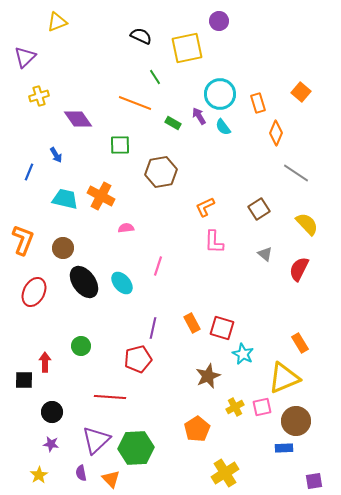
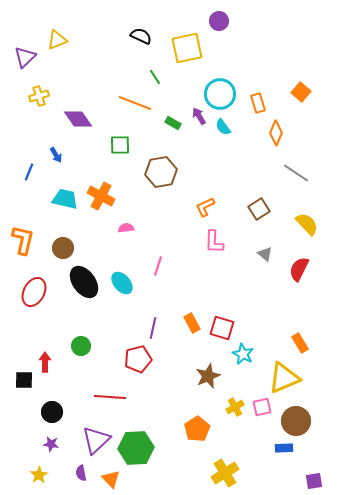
yellow triangle at (57, 22): moved 18 px down
orange L-shape at (23, 240): rotated 8 degrees counterclockwise
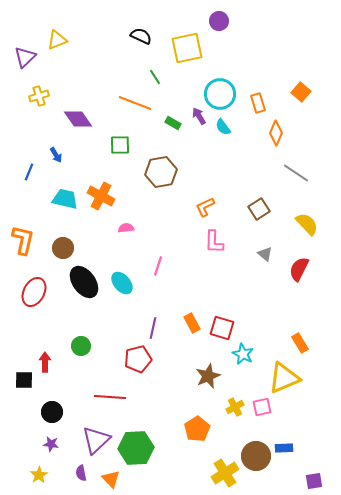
brown circle at (296, 421): moved 40 px left, 35 px down
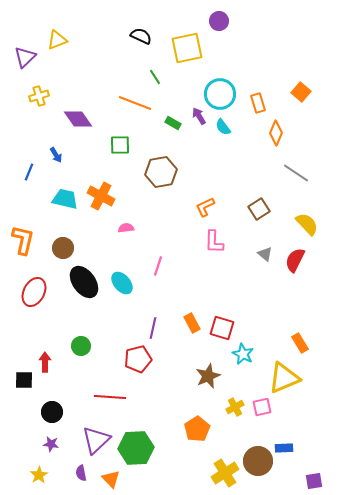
red semicircle at (299, 269): moved 4 px left, 9 px up
brown circle at (256, 456): moved 2 px right, 5 px down
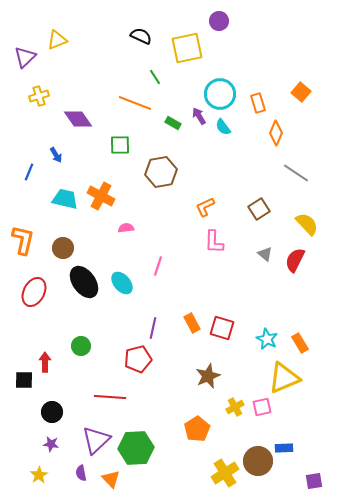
cyan star at (243, 354): moved 24 px right, 15 px up
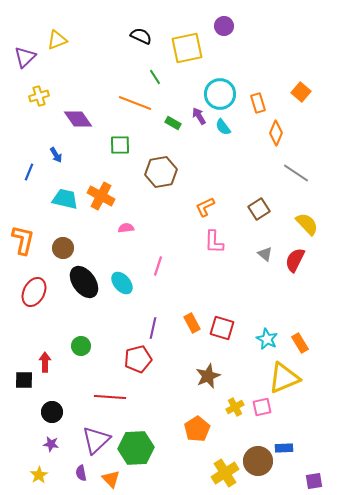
purple circle at (219, 21): moved 5 px right, 5 px down
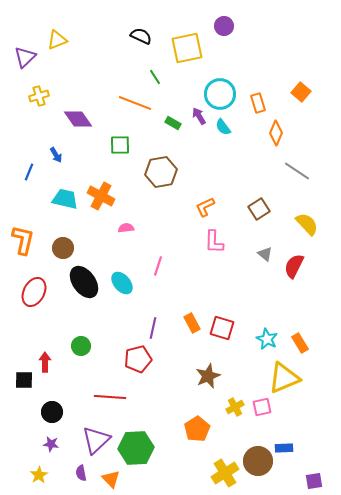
gray line at (296, 173): moved 1 px right, 2 px up
red semicircle at (295, 260): moved 1 px left, 6 px down
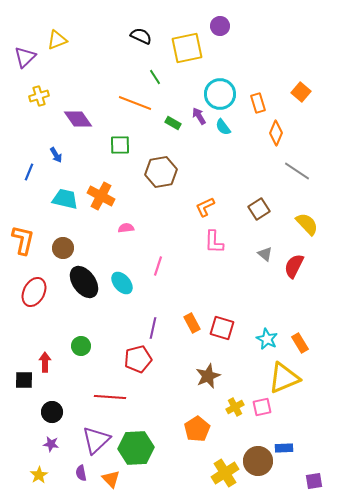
purple circle at (224, 26): moved 4 px left
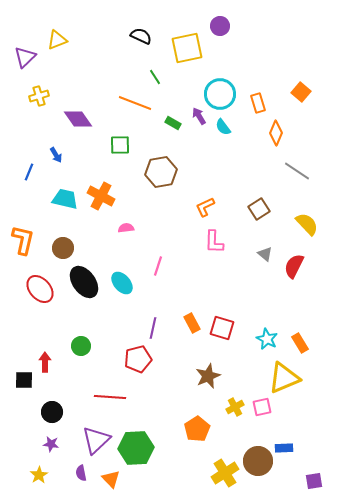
red ellipse at (34, 292): moved 6 px right, 3 px up; rotated 68 degrees counterclockwise
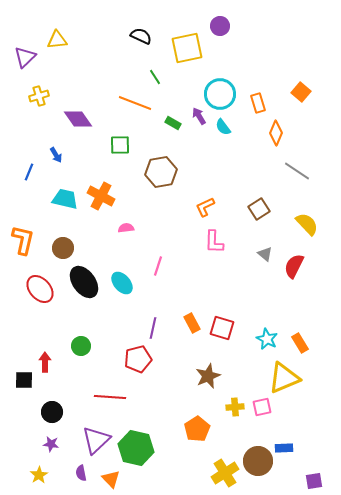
yellow triangle at (57, 40): rotated 15 degrees clockwise
yellow cross at (235, 407): rotated 24 degrees clockwise
green hexagon at (136, 448): rotated 16 degrees clockwise
